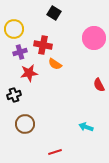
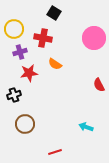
red cross: moved 7 px up
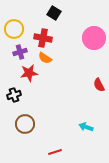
orange semicircle: moved 10 px left, 6 px up
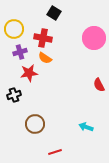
brown circle: moved 10 px right
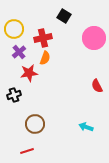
black square: moved 10 px right, 3 px down
red cross: rotated 24 degrees counterclockwise
purple cross: moved 1 px left; rotated 24 degrees counterclockwise
orange semicircle: rotated 104 degrees counterclockwise
red semicircle: moved 2 px left, 1 px down
red line: moved 28 px left, 1 px up
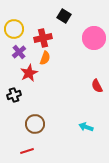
red star: rotated 18 degrees counterclockwise
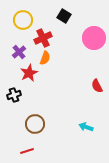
yellow circle: moved 9 px right, 9 px up
red cross: rotated 12 degrees counterclockwise
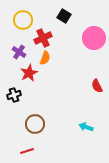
purple cross: rotated 16 degrees counterclockwise
